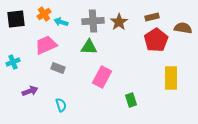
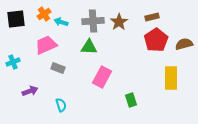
brown semicircle: moved 1 px right, 16 px down; rotated 24 degrees counterclockwise
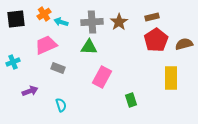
gray cross: moved 1 px left, 1 px down
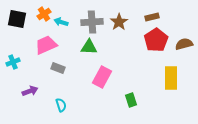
black square: moved 1 px right; rotated 18 degrees clockwise
